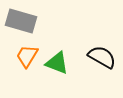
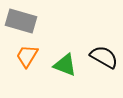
black semicircle: moved 2 px right
green triangle: moved 8 px right, 2 px down
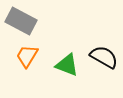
gray rectangle: rotated 12 degrees clockwise
green triangle: moved 2 px right
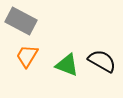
black semicircle: moved 2 px left, 4 px down
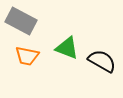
orange trapezoid: rotated 110 degrees counterclockwise
green triangle: moved 17 px up
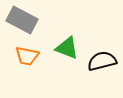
gray rectangle: moved 1 px right, 1 px up
black semicircle: rotated 44 degrees counterclockwise
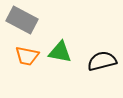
green triangle: moved 7 px left, 4 px down; rotated 10 degrees counterclockwise
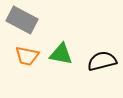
green triangle: moved 1 px right, 2 px down
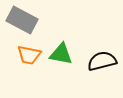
orange trapezoid: moved 2 px right, 1 px up
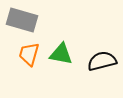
gray rectangle: rotated 12 degrees counterclockwise
orange trapezoid: moved 1 px up; rotated 95 degrees clockwise
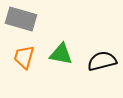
gray rectangle: moved 1 px left, 1 px up
orange trapezoid: moved 5 px left, 3 px down
